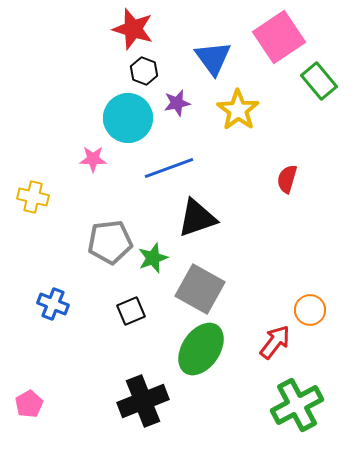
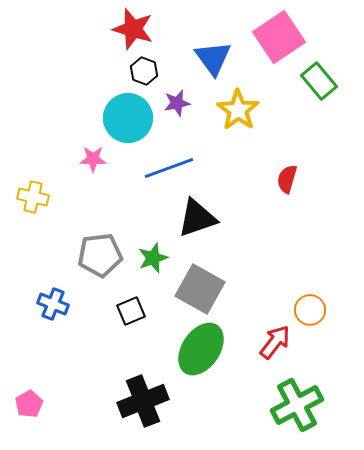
gray pentagon: moved 10 px left, 13 px down
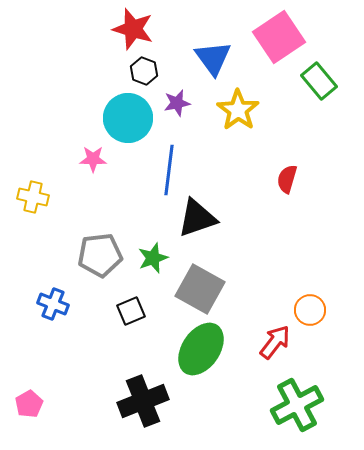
blue line: moved 2 px down; rotated 63 degrees counterclockwise
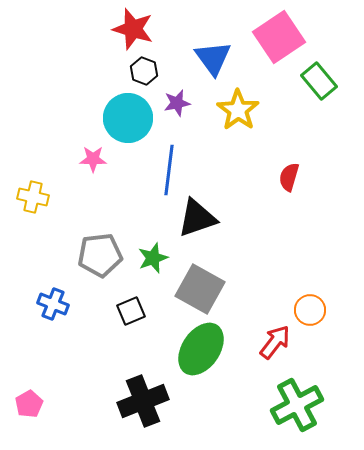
red semicircle: moved 2 px right, 2 px up
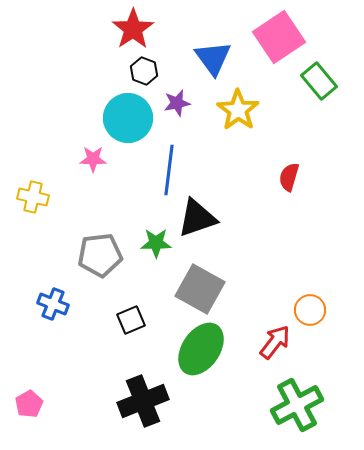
red star: rotated 21 degrees clockwise
green star: moved 3 px right, 15 px up; rotated 20 degrees clockwise
black square: moved 9 px down
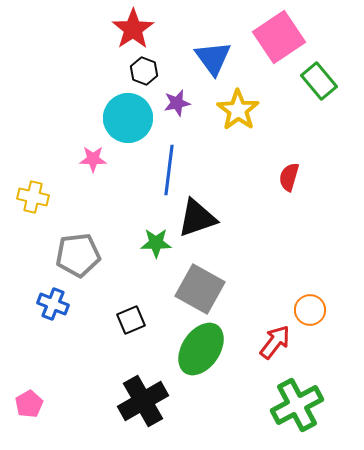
gray pentagon: moved 22 px left
black cross: rotated 9 degrees counterclockwise
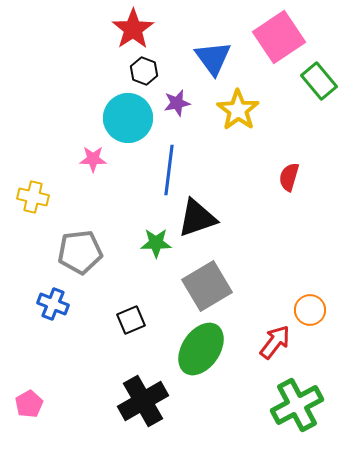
gray pentagon: moved 2 px right, 3 px up
gray square: moved 7 px right, 3 px up; rotated 30 degrees clockwise
